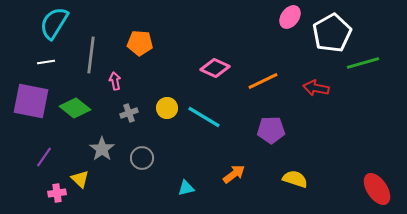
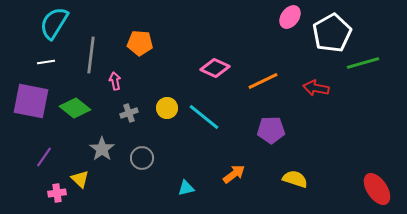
cyan line: rotated 8 degrees clockwise
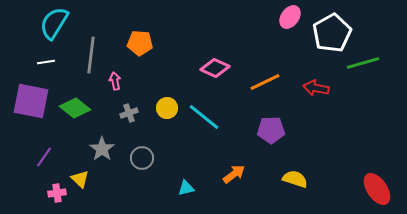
orange line: moved 2 px right, 1 px down
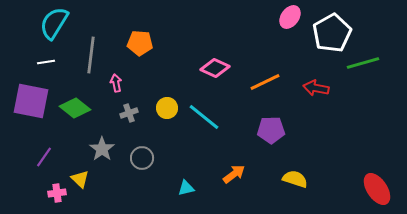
pink arrow: moved 1 px right, 2 px down
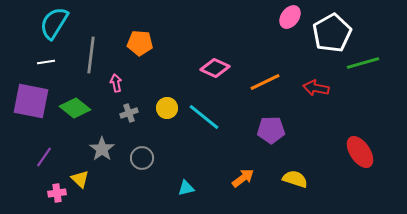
orange arrow: moved 9 px right, 4 px down
red ellipse: moved 17 px left, 37 px up
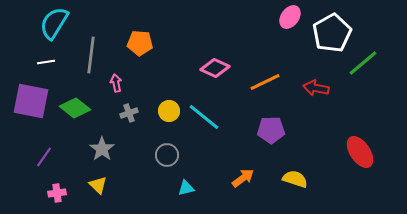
green line: rotated 24 degrees counterclockwise
yellow circle: moved 2 px right, 3 px down
gray circle: moved 25 px right, 3 px up
yellow triangle: moved 18 px right, 6 px down
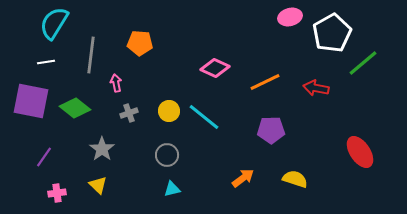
pink ellipse: rotated 40 degrees clockwise
cyan triangle: moved 14 px left, 1 px down
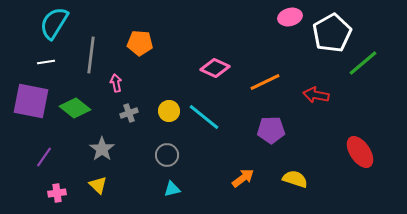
red arrow: moved 7 px down
